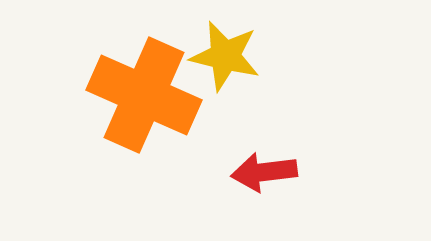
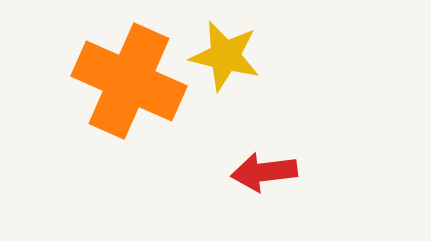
orange cross: moved 15 px left, 14 px up
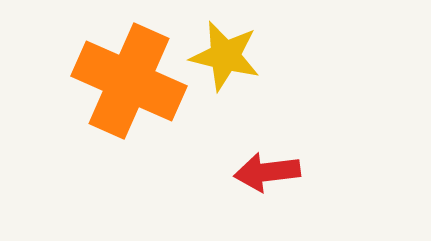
red arrow: moved 3 px right
